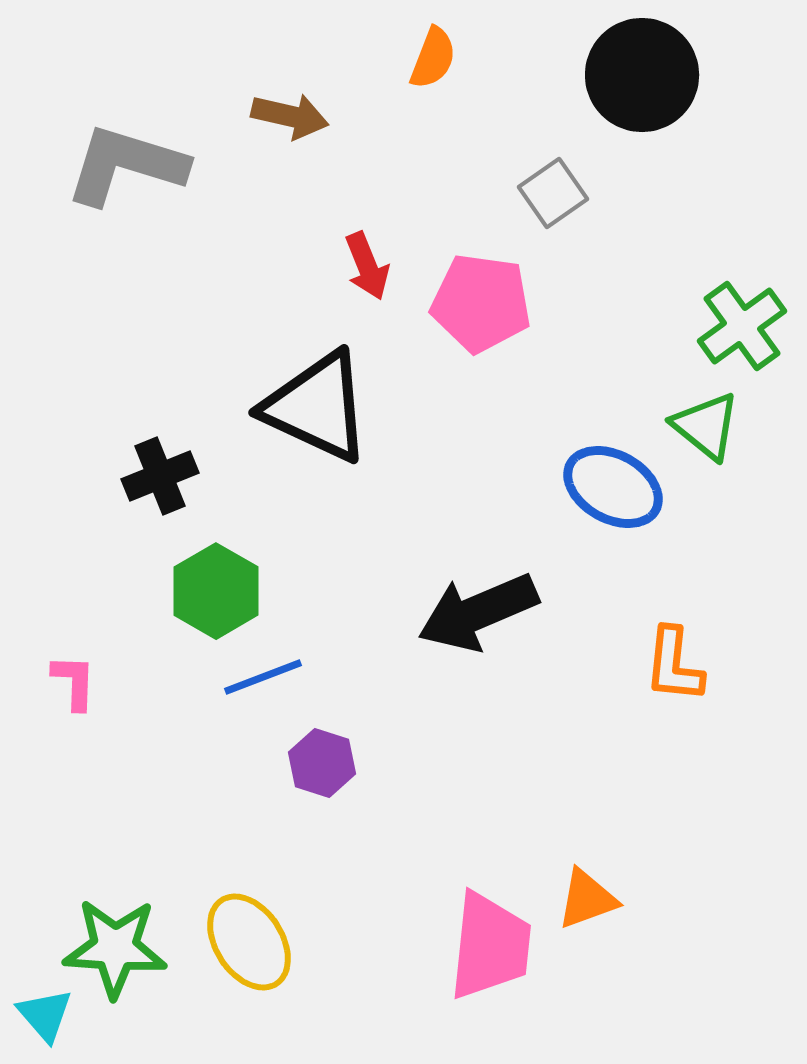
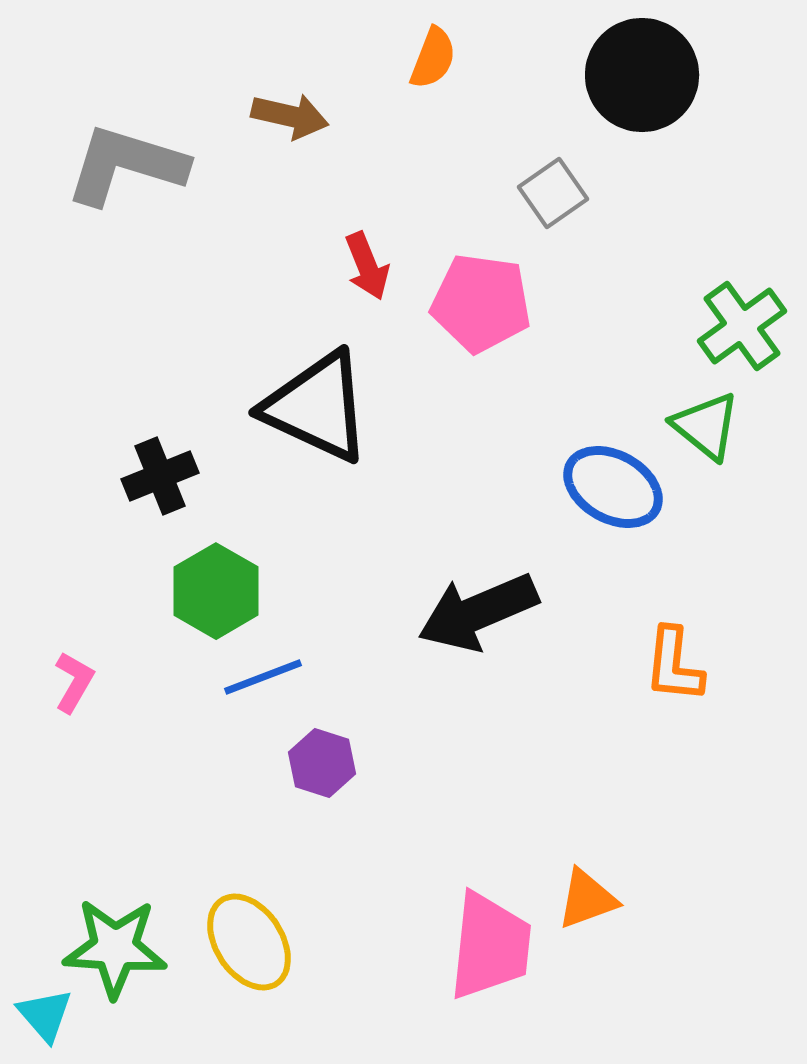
pink L-shape: rotated 28 degrees clockwise
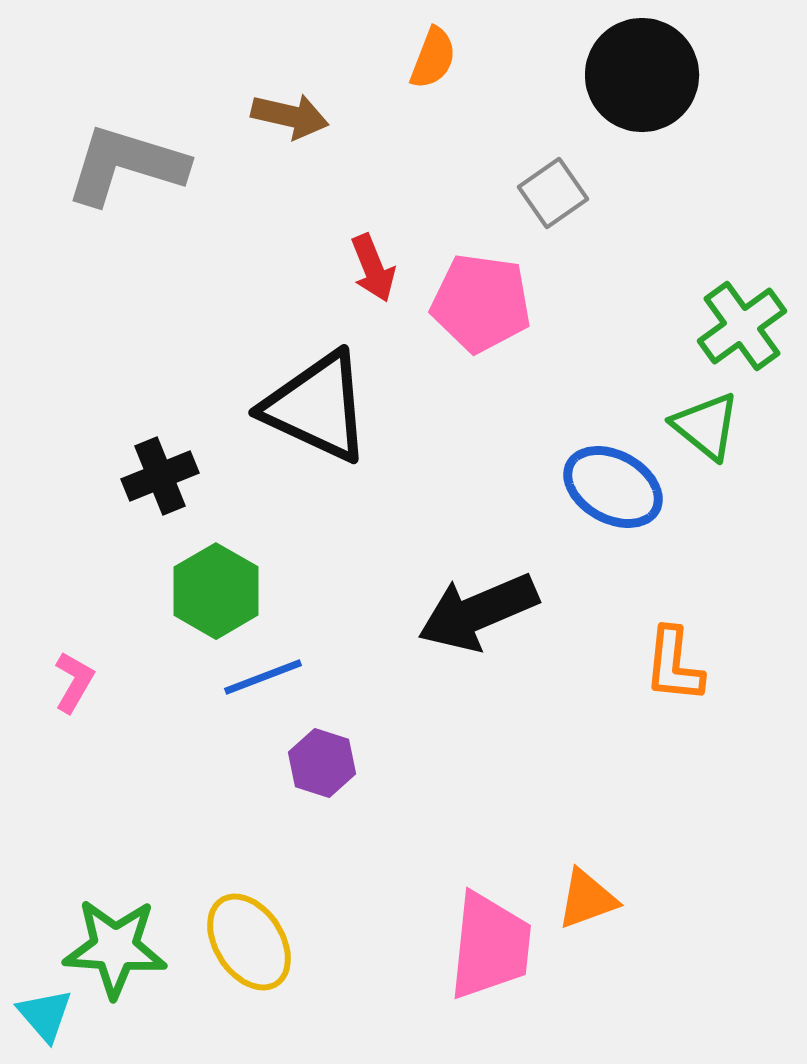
red arrow: moved 6 px right, 2 px down
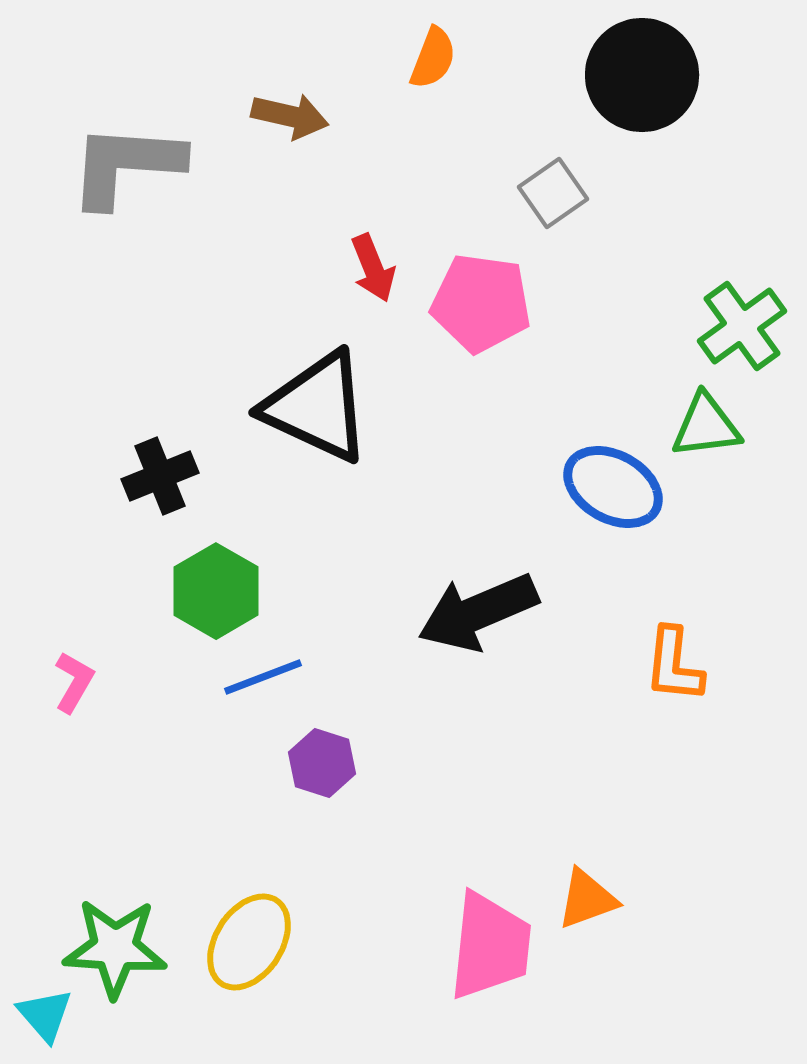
gray L-shape: rotated 13 degrees counterclockwise
green triangle: rotated 46 degrees counterclockwise
yellow ellipse: rotated 66 degrees clockwise
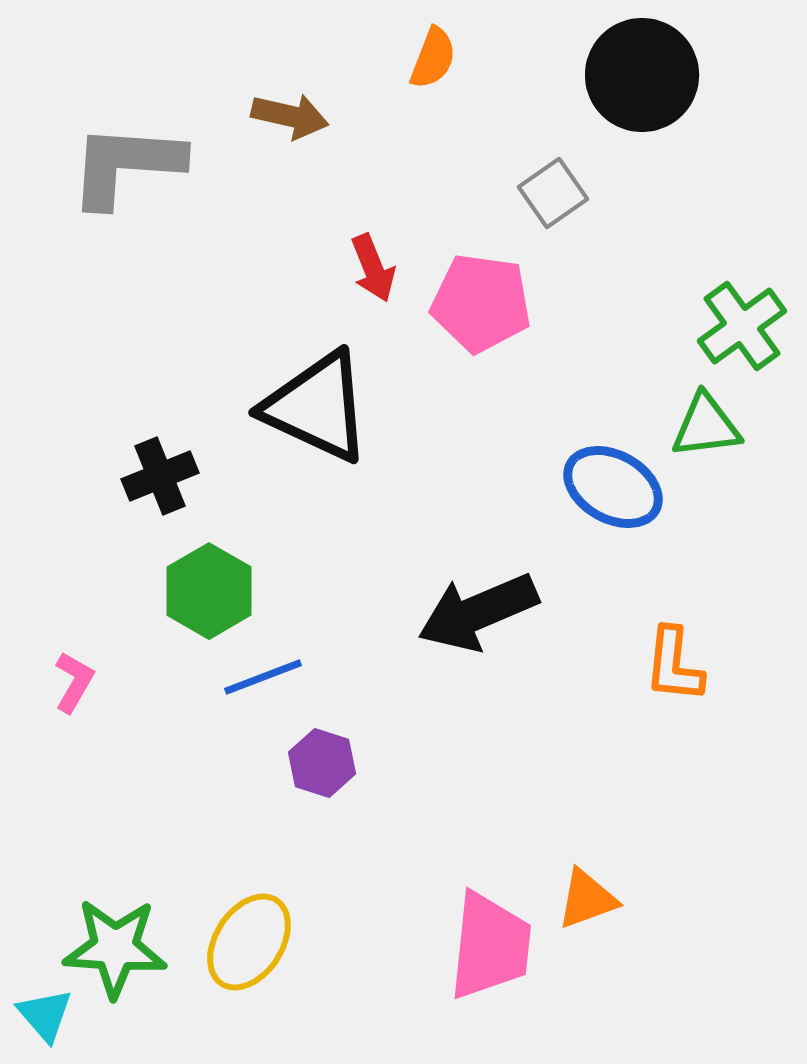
green hexagon: moved 7 px left
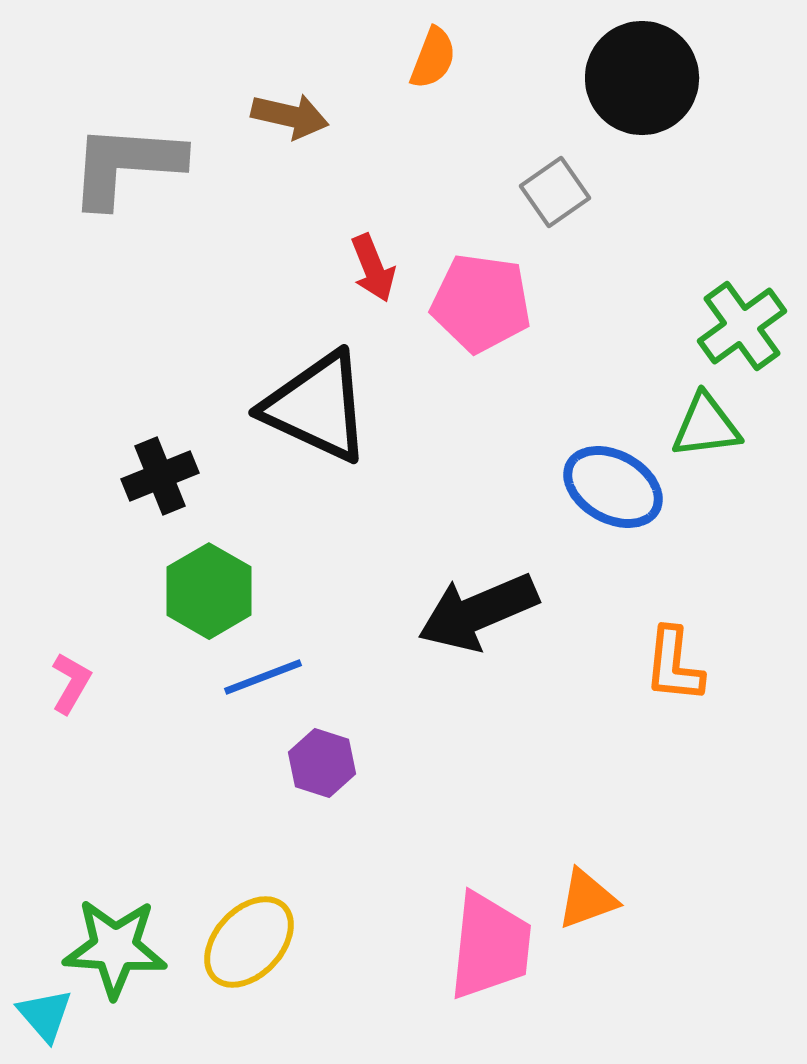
black circle: moved 3 px down
gray square: moved 2 px right, 1 px up
pink L-shape: moved 3 px left, 1 px down
yellow ellipse: rotated 10 degrees clockwise
